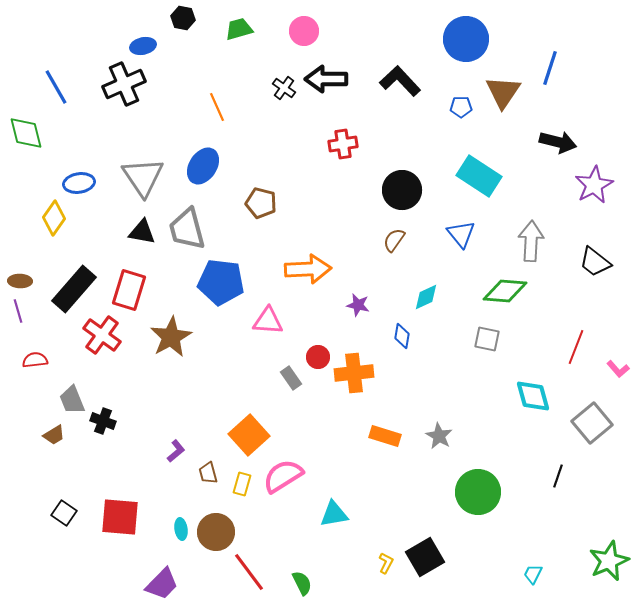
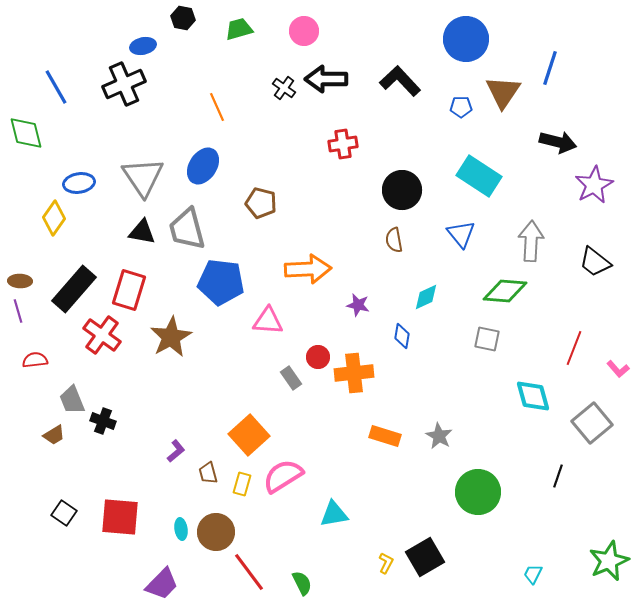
brown semicircle at (394, 240): rotated 45 degrees counterclockwise
red line at (576, 347): moved 2 px left, 1 px down
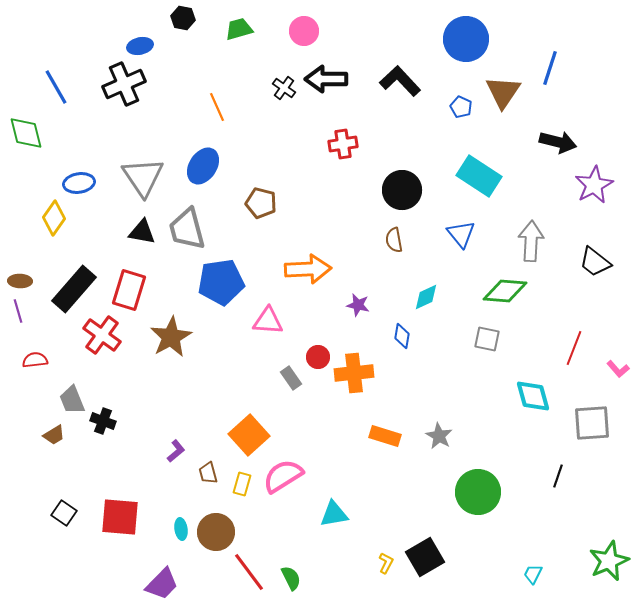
blue ellipse at (143, 46): moved 3 px left
blue pentagon at (461, 107): rotated 25 degrees clockwise
blue pentagon at (221, 282): rotated 15 degrees counterclockwise
gray square at (592, 423): rotated 36 degrees clockwise
green semicircle at (302, 583): moved 11 px left, 5 px up
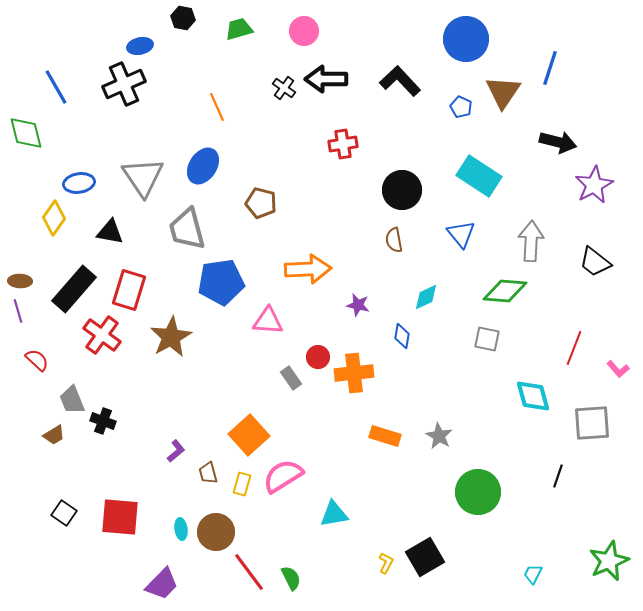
black triangle at (142, 232): moved 32 px left
red semicircle at (35, 360): moved 2 px right; rotated 50 degrees clockwise
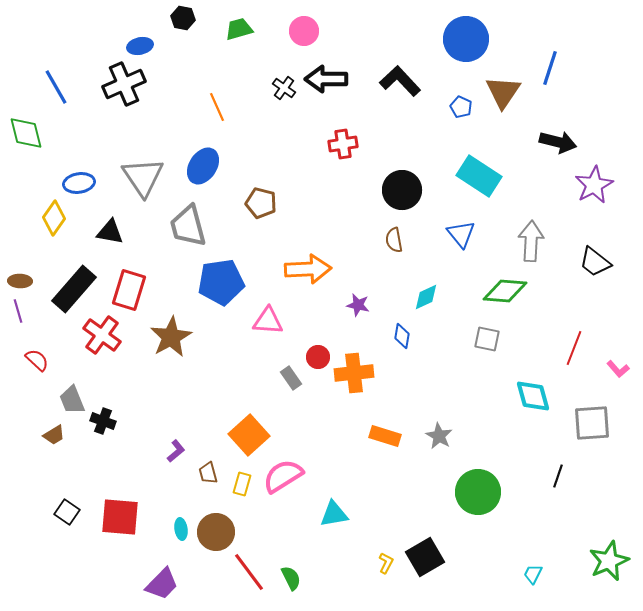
gray trapezoid at (187, 229): moved 1 px right, 3 px up
black square at (64, 513): moved 3 px right, 1 px up
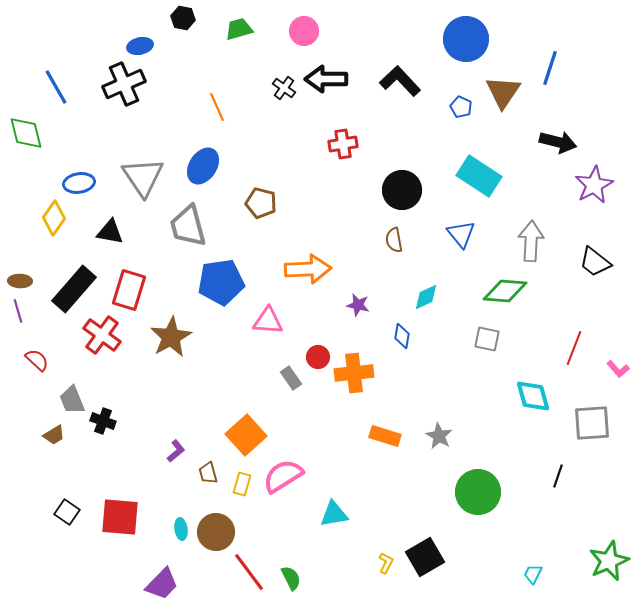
orange square at (249, 435): moved 3 px left
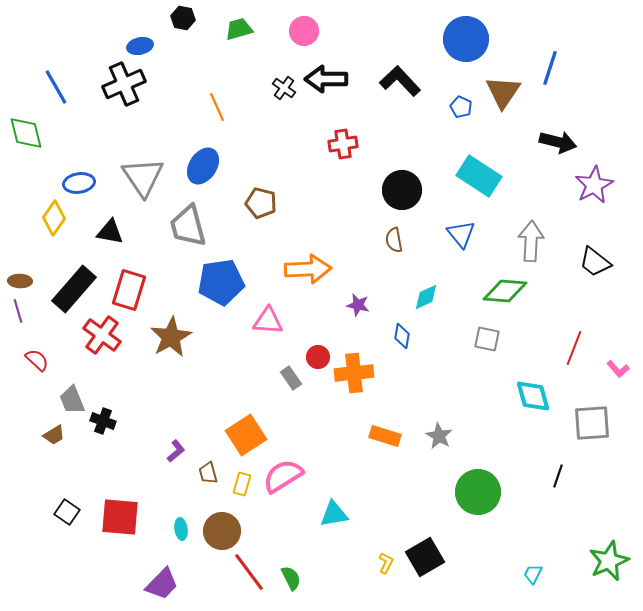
orange square at (246, 435): rotated 9 degrees clockwise
brown circle at (216, 532): moved 6 px right, 1 px up
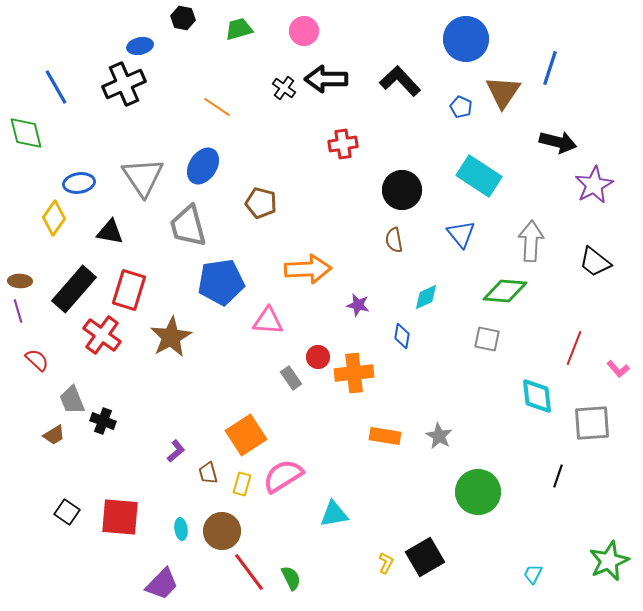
orange line at (217, 107): rotated 32 degrees counterclockwise
cyan diamond at (533, 396): moved 4 px right; rotated 9 degrees clockwise
orange rectangle at (385, 436): rotated 8 degrees counterclockwise
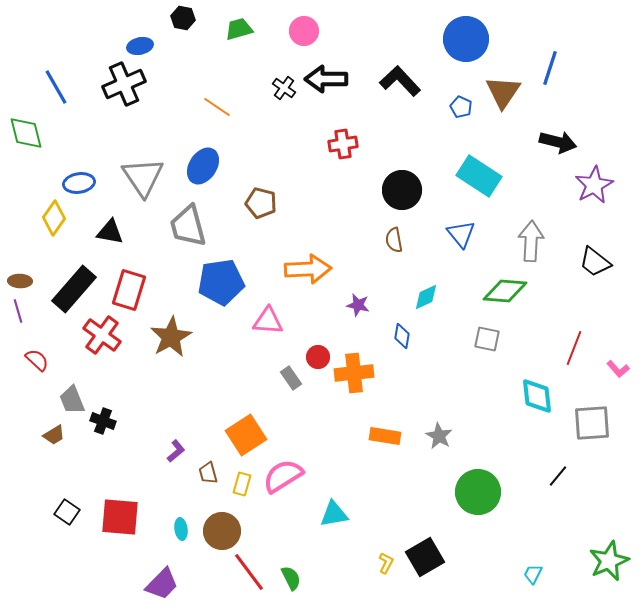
black line at (558, 476): rotated 20 degrees clockwise
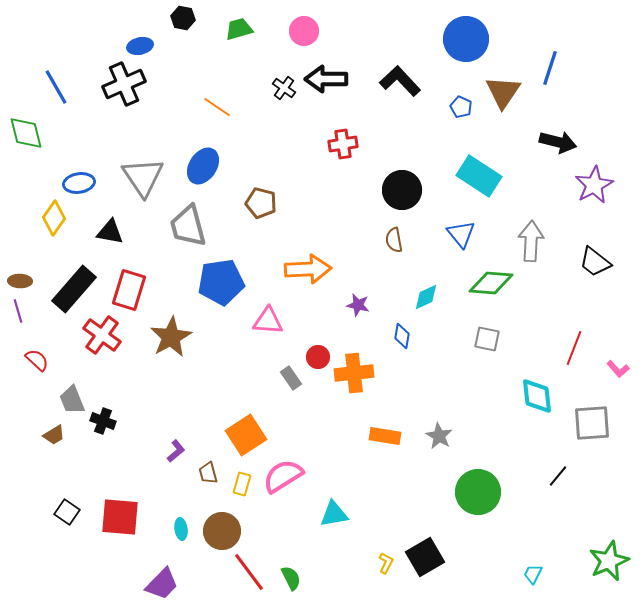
green diamond at (505, 291): moved 14 px left, 8 px up
